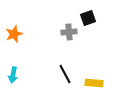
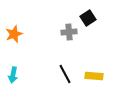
black square: rotated 14 degrees counterclockwise
yellow rectangle: moved 7 px up
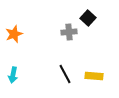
black square: rotated 14 degrees counterclockwise
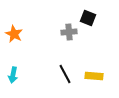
black square: rotated 21 degrees counterclockwise
orange star: rotated 24 degrees counterclockwise
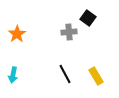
black square: rotated 14 degrees clockwise
orange star: moved 3 px right; rotated 12 degrees clockwise
yellow rectangle: moved 2 px right; rotated 54 degrees clockwise
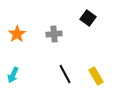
gray cross: moved 15 px left, 2 px down
cyan arrow: rotated 14 degrees clockwise
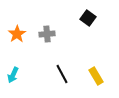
gray cross: moved 7 px left
black line: moved 3 px left
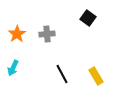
cyan arrow: moved 7 px up
